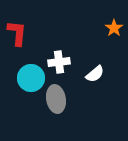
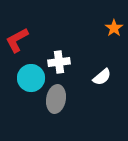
red L-shape: moved 7 px down; rotated 124 degrees counterclockwise
white semicircle: moved 7 px right, 3 px down
gray ellipse: rotated 20 degrees clockwise
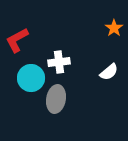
white semicircle: moved 7 px right, 5 px up
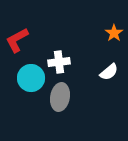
orange star: moved 5 px down
gray ellipse: moved 4 px right, 2 px up
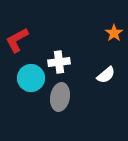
white semicircle: moved 3 px left, 3 px down
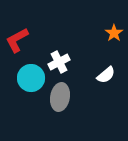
white cross: rotated 20 degrees counterclockwise
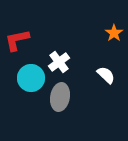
red L-shape: rotated 16 degrees clockwise
white cross: rotated 10 degrees counterclockwise
white semicircle: rotated 96 degrees counterclockwise
